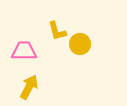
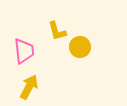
yellow circle: moved 3 px down
pink trapezoid: rotated 84 degrees clockwise
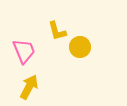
pink trapezoid: rotated 16 degrees counterclockwise
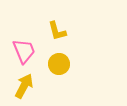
yellow circle: moved 21 px left, 17 px down
yellow arrow: moved 5 px left, 1 px up
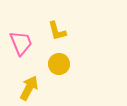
pink trapezoid: moved 3 px left, 8 px up
yellow arrow: moved 5 px right, 2 px down
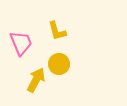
yellow arrow: moved 7 px right, 8 px up
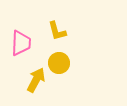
pink trapezoid: rotated 24 degrees clockwise
yellow circle: moved 1 px up
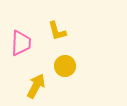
yellow circle: moved 6 px right, 3 px down
yellow arrow: moved 6 px down
